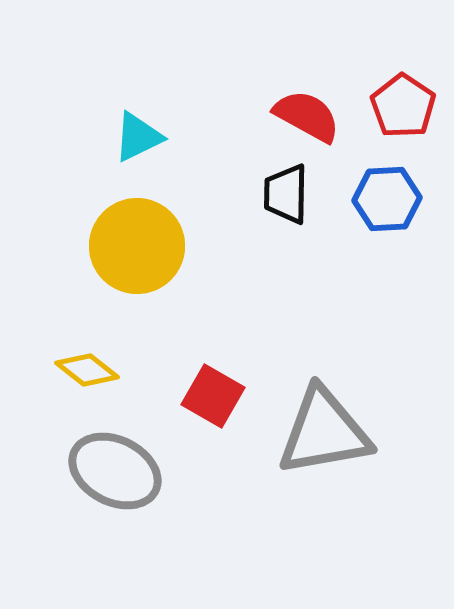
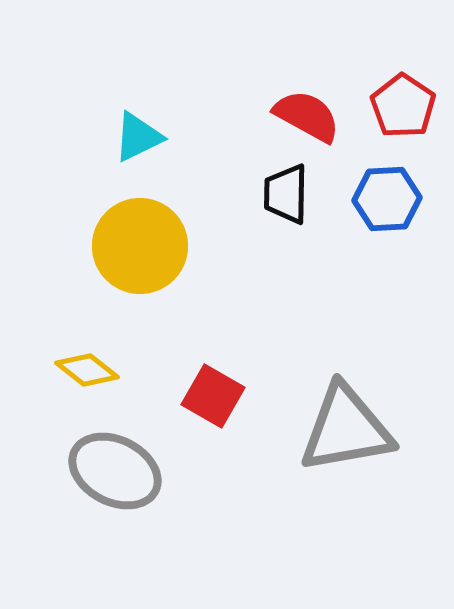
yellow circle: moved 3 px right
gray triangle: moved 22 px right, 3 px up
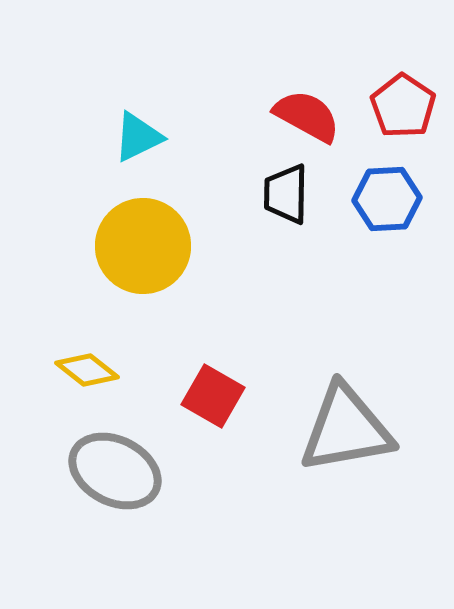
yellow circle: moved 3 px right
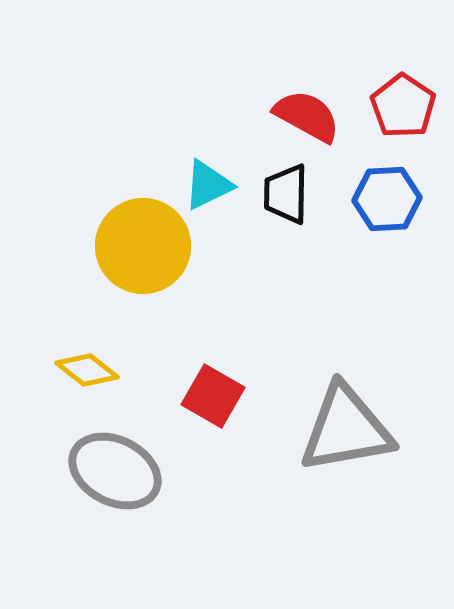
cyan triangle: moved 70 px right, 48 px down
